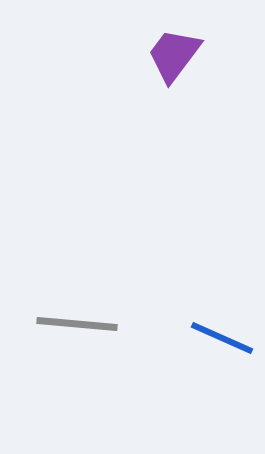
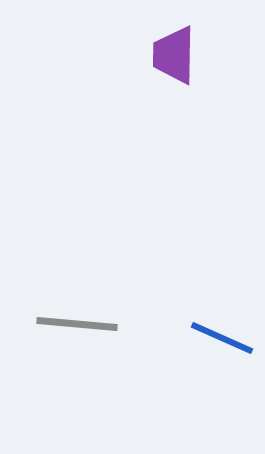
purple trapezoid: rotated 36 degrees counterclockwise
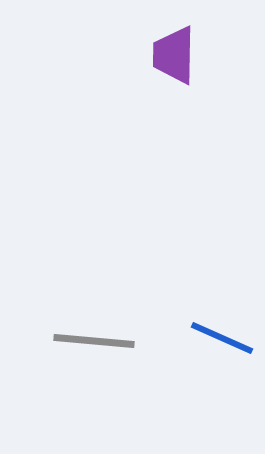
gray line: moved 17 px right, 17 px down
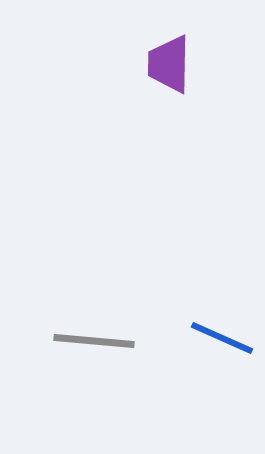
purple trapezoid: moved 5 px left, 9 px down
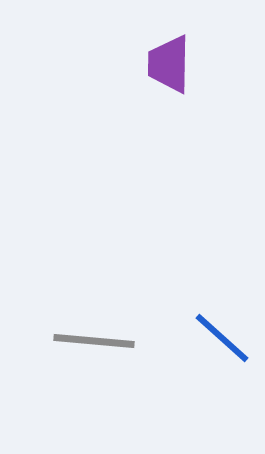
blue line: rotated 18 degrees clockwise
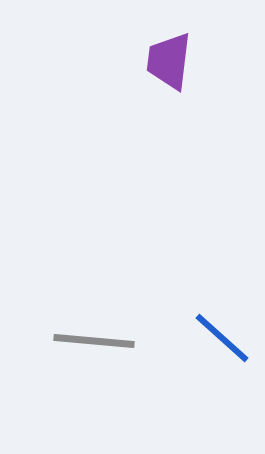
purple trapezoid: moved 3 px up; rotated 6 degrees clockwise
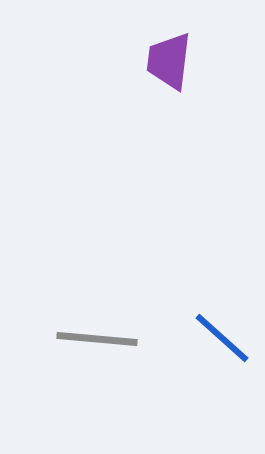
gray line: moved 3 px right, 2 px up
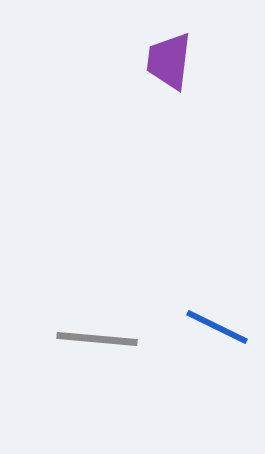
blue line: moved 5 px left, 11 px up; rotated 16 degrees counterclockwise
